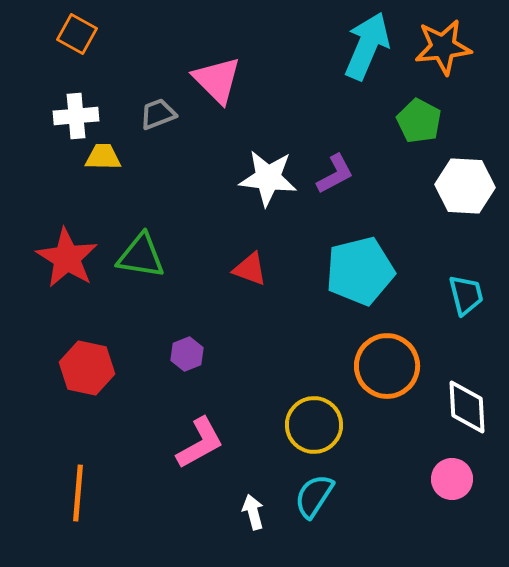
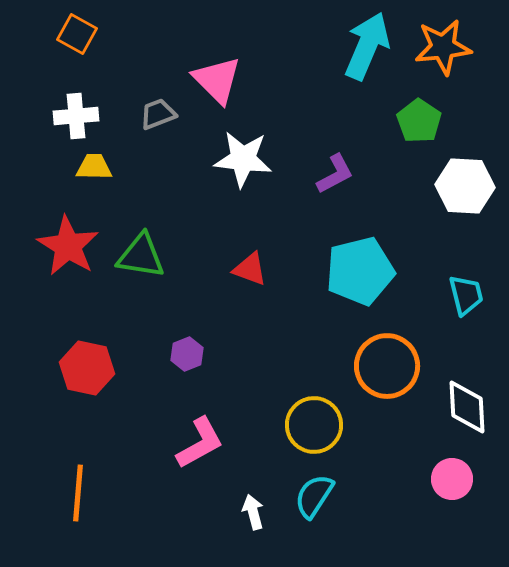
green pentagon: rotated 6 degrees clockwise
yellow trapezoid: moved 9 px left, 10 px down
white star: moved 25 px left, 19 px up
red star: moved 1 px right, 12 px up
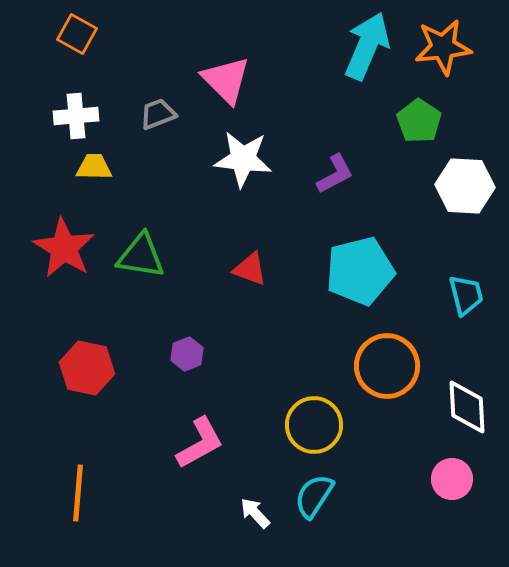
pink triangle: moved 9 px right
red star: moved 4 px left, 2 px down
white arrow: moved 2 px right, 1 px down; rotated 28 degrees counterclockwise
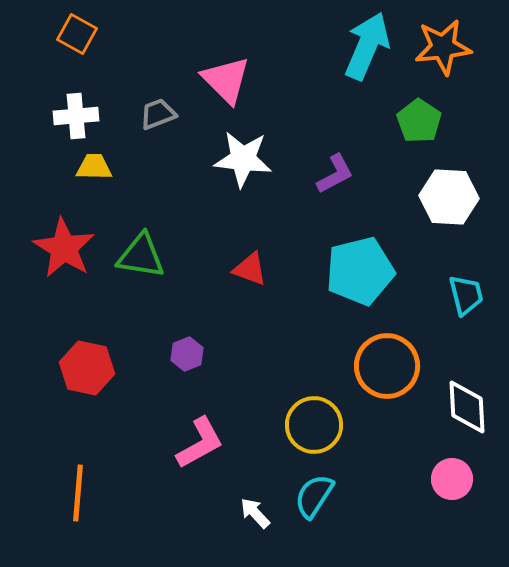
white hexagon: moved 16 px left, 11 px down
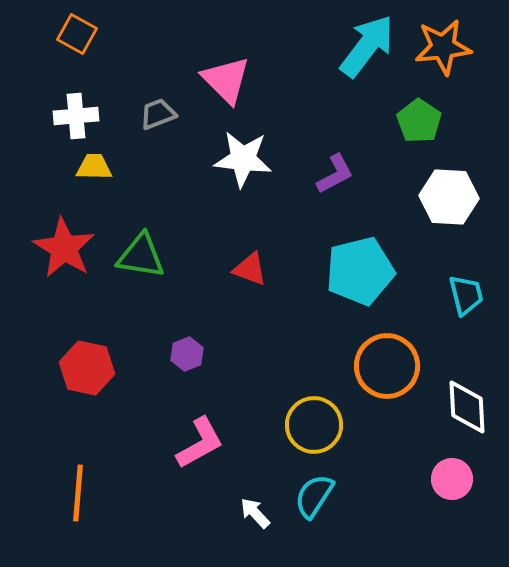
cyan arrow: rotated 14 degrees clockwise
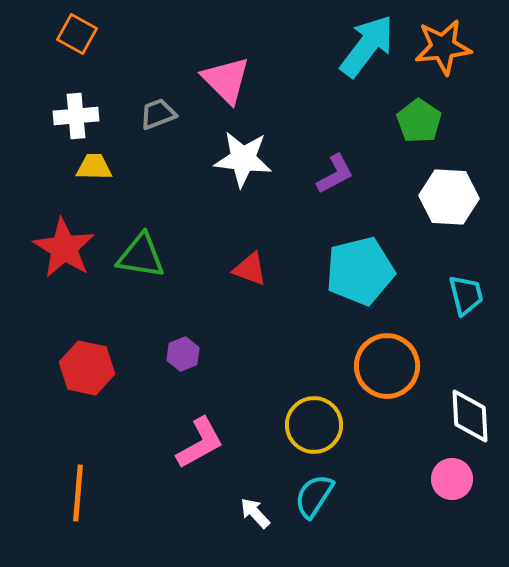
purple hexagon: moved 4 px left
white diamond: moved 3 px right, 9 px down
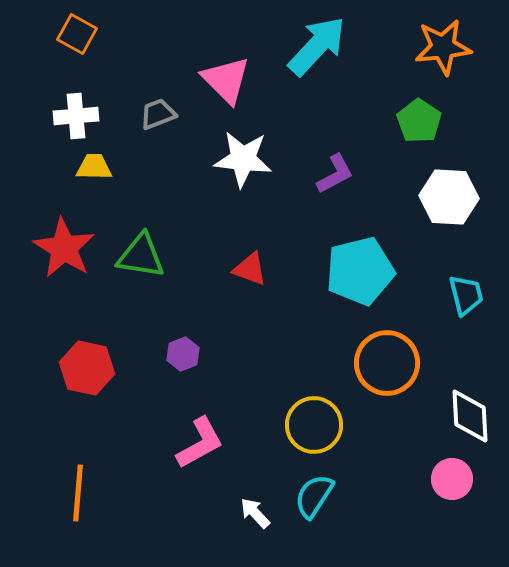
cyan arrow: moved 50 px left; rotated 6 degrees clockwise
orange circle: moved 3 px up
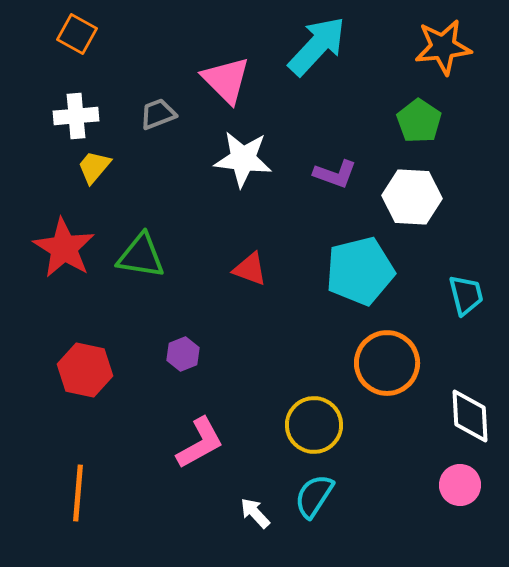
yellow trapezoid: rotated 51 degrees counterclockwise
purple L-shape: rotated 48 degrees clockwise
white hexagon: moved 37 px left
red hexagon: moved 2 px left, 2 px down
pink circle: moved 8 px right, 6 px down
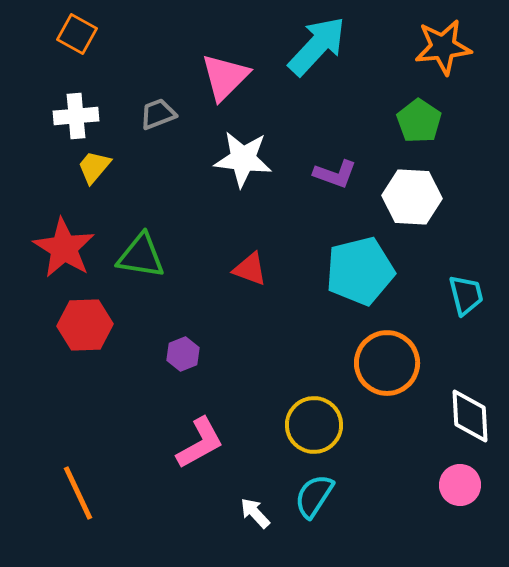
pink triangle: moved 1 px left, 3 px up; rotated 30 degrees clockwise
red hexagon: moved 45 px up; rotated 14 degrees counterclockwise
orange line: rotated 30 degrees counterclockwise
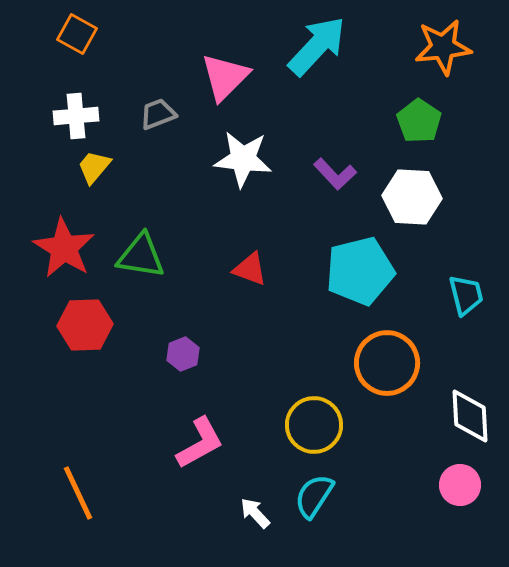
purple L-shape: rotated 27 degrees clockwise
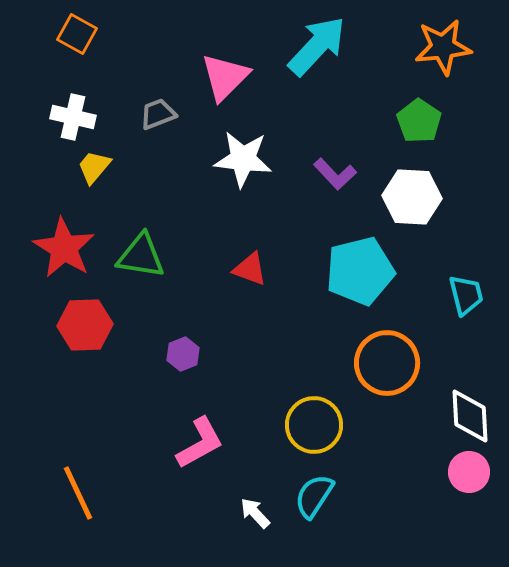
white cross: moved 3 px left, 1 px down; rotated 18 degrees clockwise
pink circle: moved 9 px right, 13 px up
